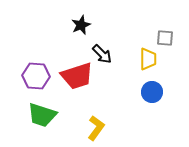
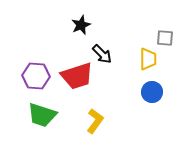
yellow L-shape: moved 1 px left, 7 px up
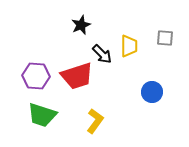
yellow trapezoid: moved 19 px left, 13 px up
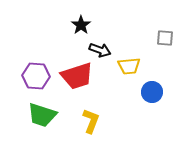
black star: rotated 12 degrees counterclockwise
yellow trapezoid: moved 20 px down; rotated 85 degrees clockwise
black arrow: moved 2 px left, 4 px up; rotated 25 degrees counterclockwise
yellow L-shape: moved 4 px left; rotated 15 degrees counterclockwise
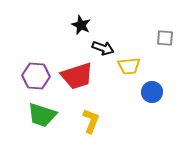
black star: rotated 12 degrees counterclockwise
black arrow: moved 3 px right, 2 px up
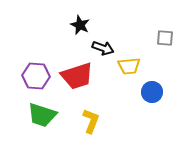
black star: moved 1 px left
